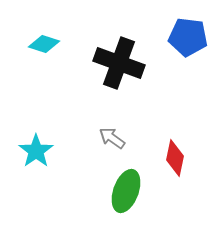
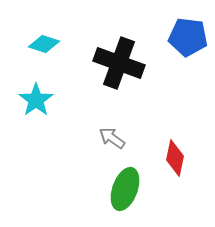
cyan star: moved 51 px up
green ellipse: moved 1 px left, 2 px up
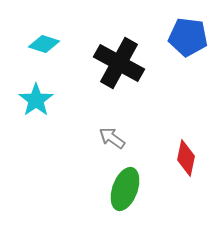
black cross: rotated 9 degrees clockwise
red diamond: moved 11 px right
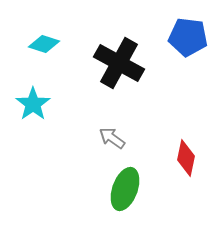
cyan star: moved 3 px left, 4 px down
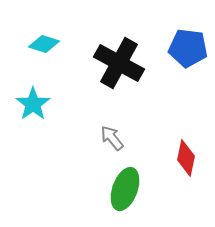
blue pentagon: moved 11 px down
gray arrow: rotated 16 degrees clockwise
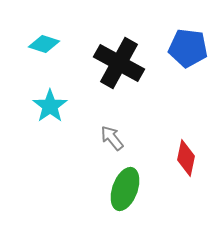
cyan star: moved 17 px right, 2 px down
